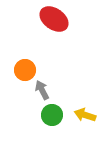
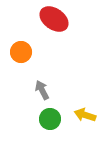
orange circle: moved 4 px left, 18 px up
green circle: moved 2 px left, 4 px down
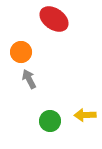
gray arrow: moved 13 px left, 11 px up
yellow arrow: rotated 20 degrees counterclockwise
green circle: moved 2 px down
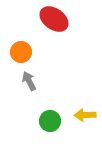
gray arrow: moved 2 px down
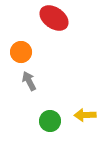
red ellipse: moved 1 px up
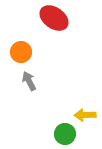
green circle: moved 15 px right, 13 px down
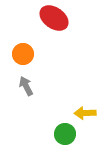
orange circle: moved 2 px right, 2 px down
gray arrow: moved 3 px left, 5 px down
yellow arrow: moved 2 px up
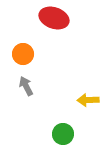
red ellipse: rotated 16 degrees counterclockwise
yellow arrow: moved 3 px right, 13 px up
green circle: moved 2 px left
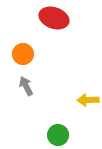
green circle: moved 5 px left, 1 px down
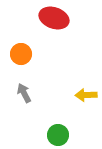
orange circle: moved 2 px left
gray arrow: moved 2 px left, 7 px down
yellow arrow: moved 2 px left, 5 px up
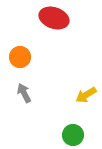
orange circle: moved 1 px left, 3 px down
yellow arrow: rotated 30 degrees counterclockwise
green circle: moved 15 px right
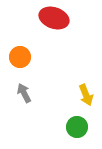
yellow arrow: rotated 80 degrees counterclockwise
green circle: moved 4 px right, 8 px up
